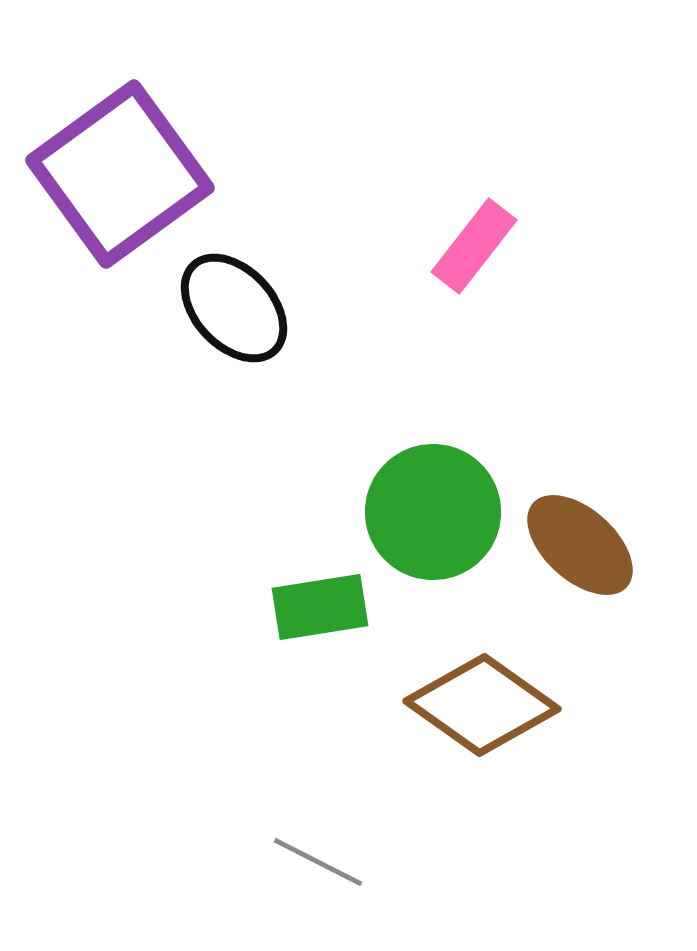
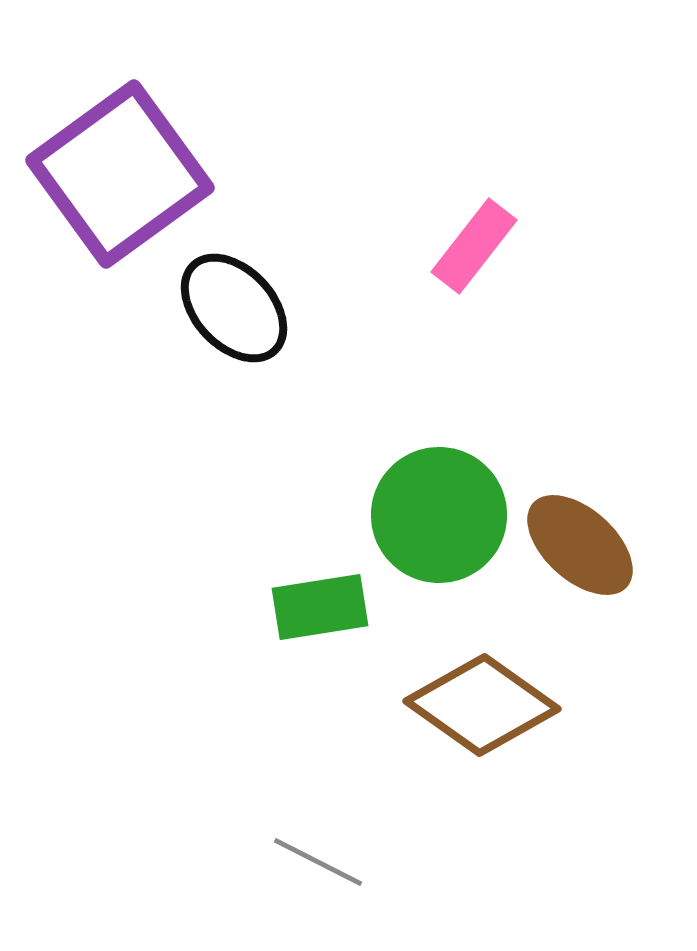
green circle: moved 6 px right, 3 px down
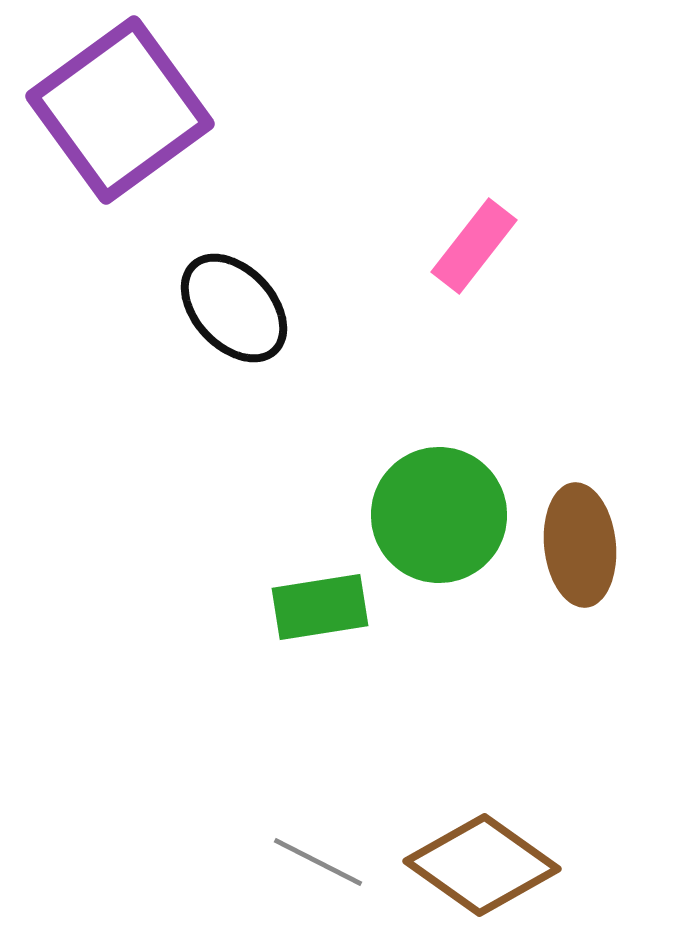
purple square: moved 64 px up
brown ellipse: rotated 42 degrees clockwise
brown diamond: moved 160 px down
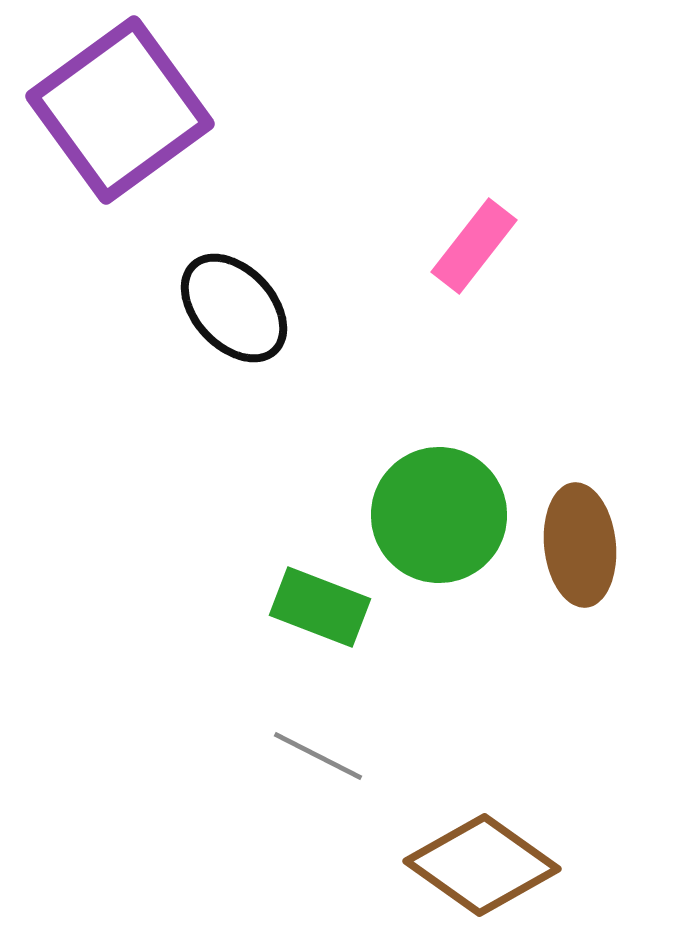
green rectangle: rotated 30 degrees clockwise
gray line: moved 106 px up
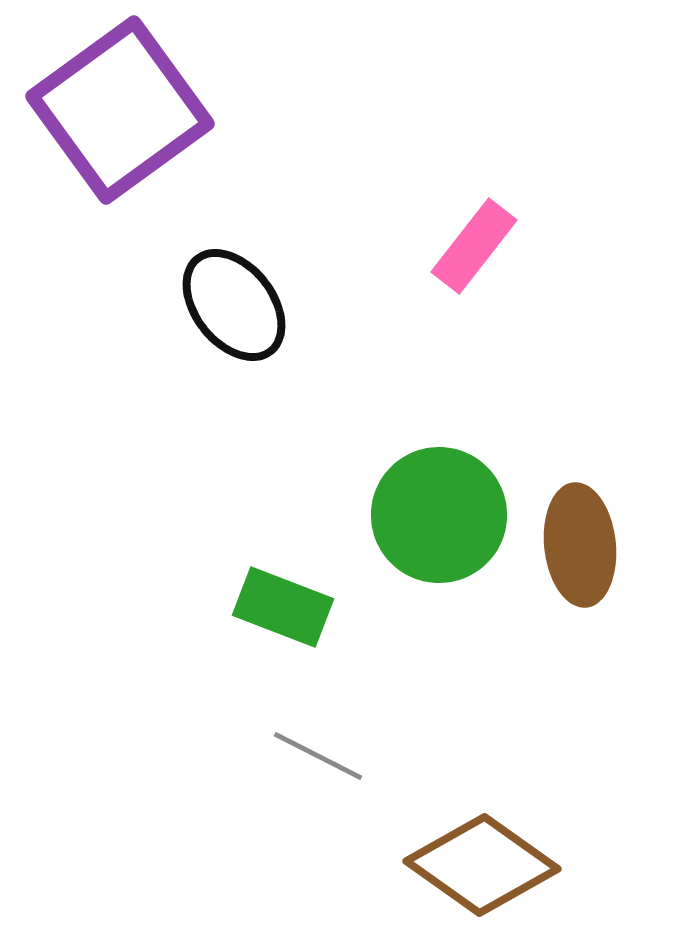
black ellipse: moved 3 px up; rotated 5 degrees clockwise
green rectangle: moved 37 px left
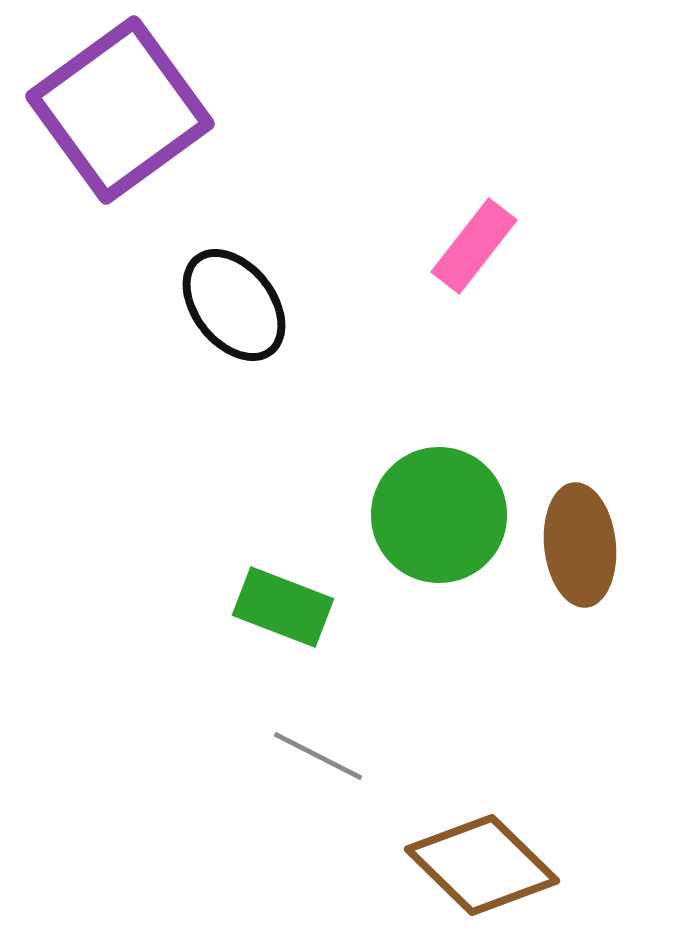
brown diamond: rotated 9 degrees clockwise
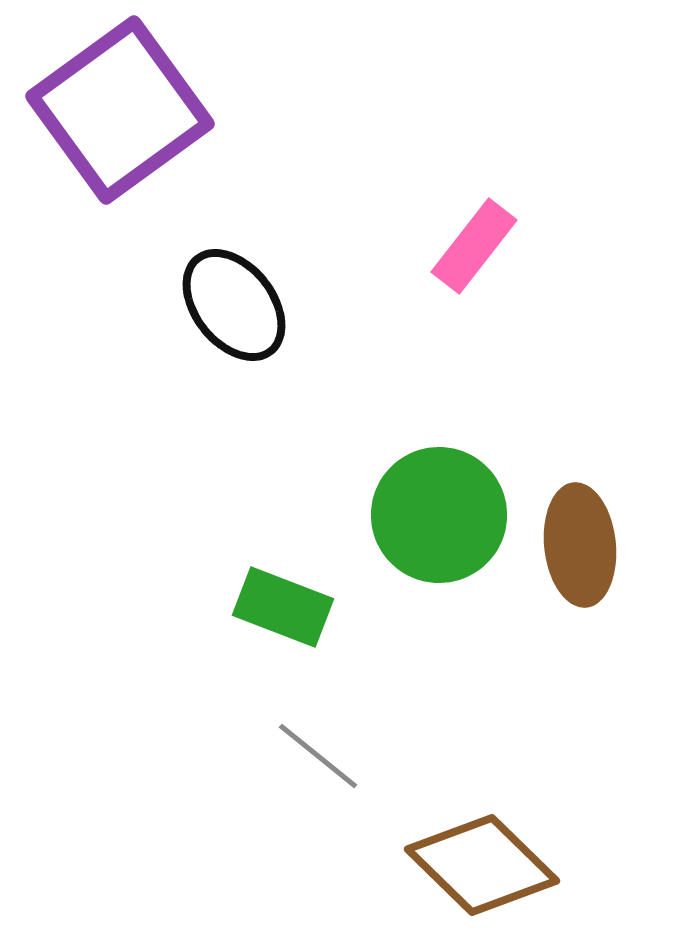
gray line: rotated 12 degrees clockwise
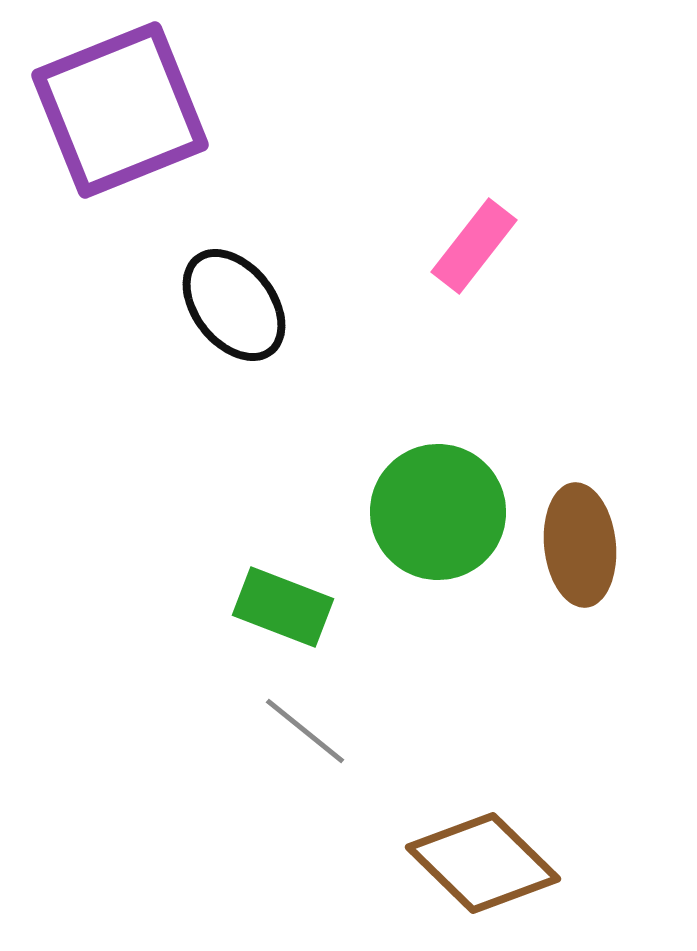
purple square: rotated 14 degrees clockwise
green circle: moved 1 px left, 3 px up
gray line: moved 13 px left, 25 px up
brown diamond: moved 1 px right, 2 px up
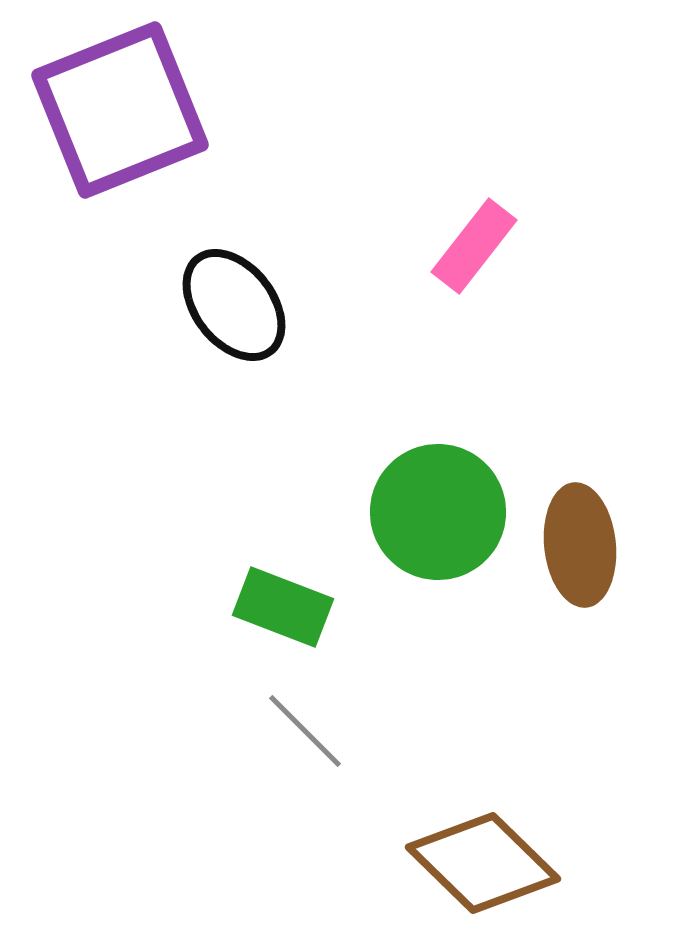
gray line: rotated 6 degrees clockwise
